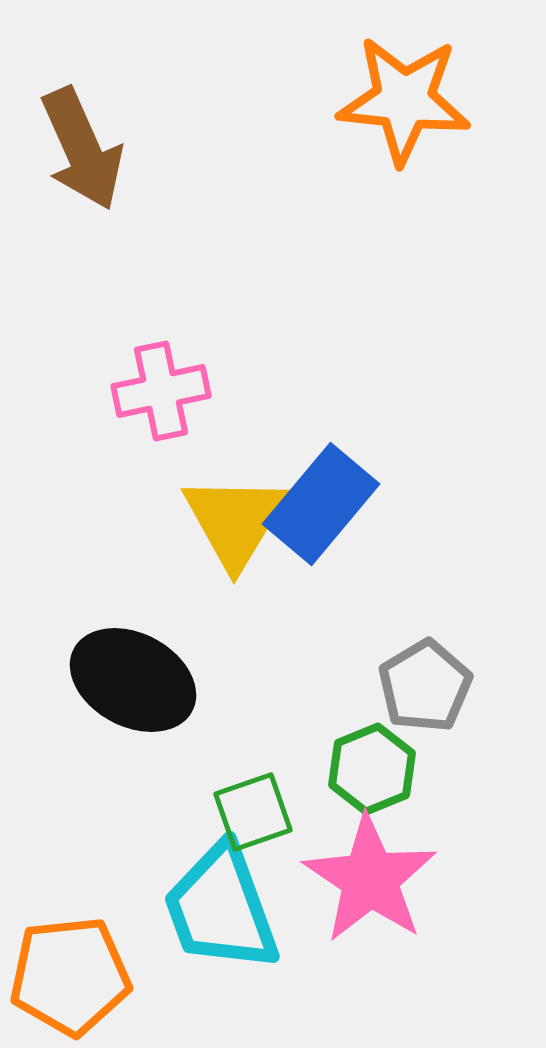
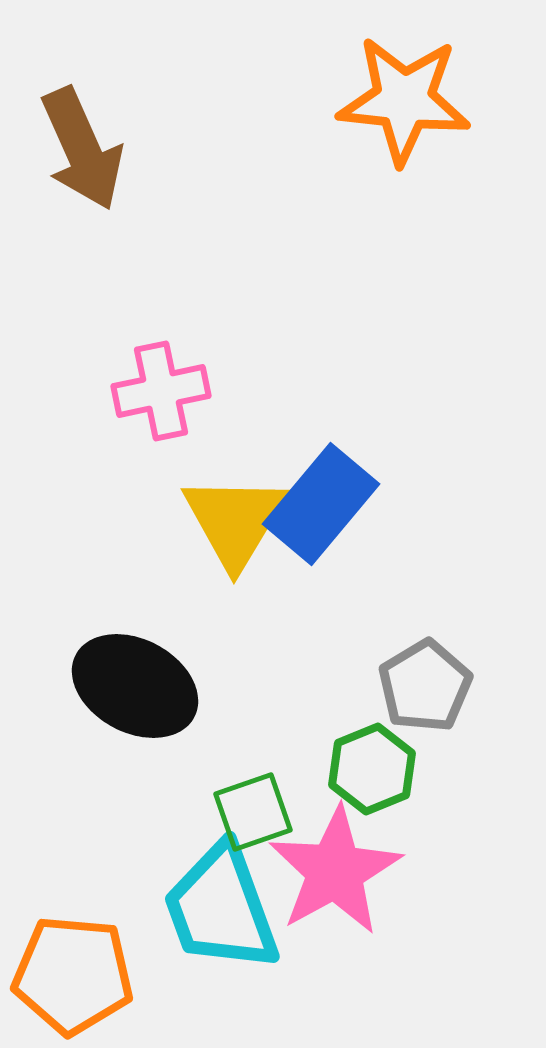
black ellipse: moved 2 px right, 6 px down
pink star: moved 35 px left, 8 px up; rotated 9 degrees clockwise
orange pentagon: moved 3 px right, 1 px up; rotated 11 degrees clockwise
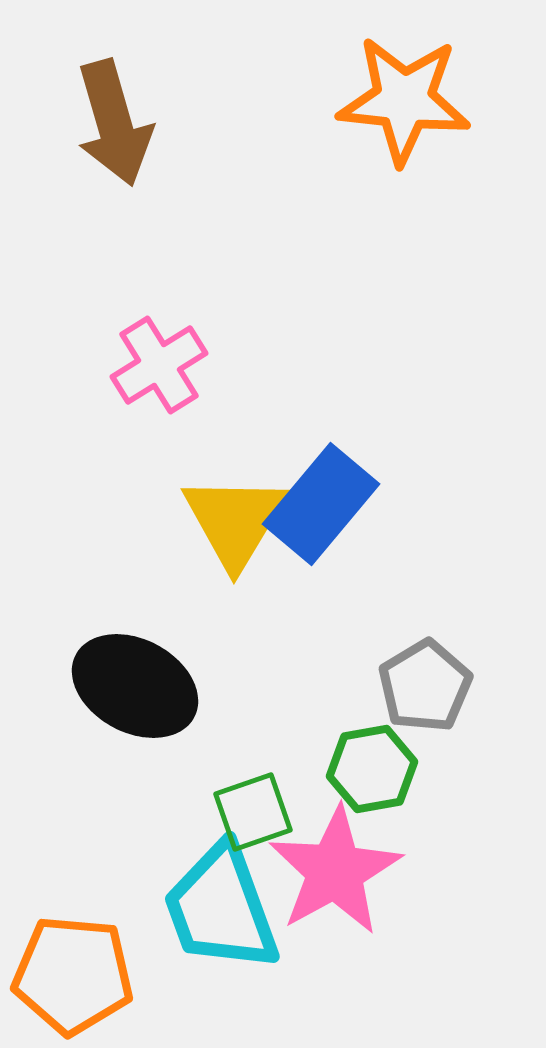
brown arrow: moved 32 px right, 26 px up; rotated 8 degrees clockwise
pink cross: moved 2 px left, 26 px up; rotated 20 degrees counterclockwise
green hexagon: rotated 12 degrees clockwise
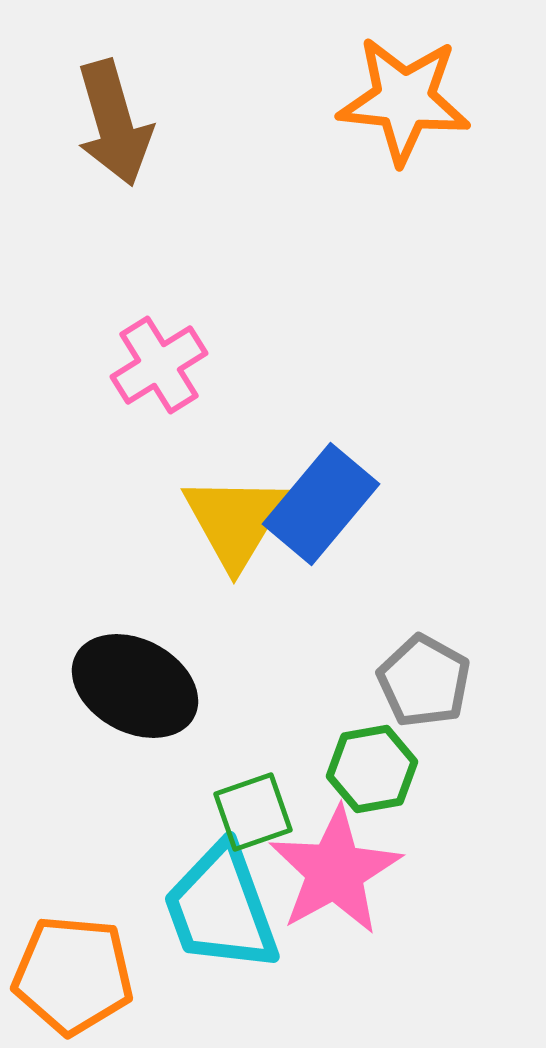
gray pentagon: moved 1 px left, 5 px up; rotated 12 degrees counterclockwise
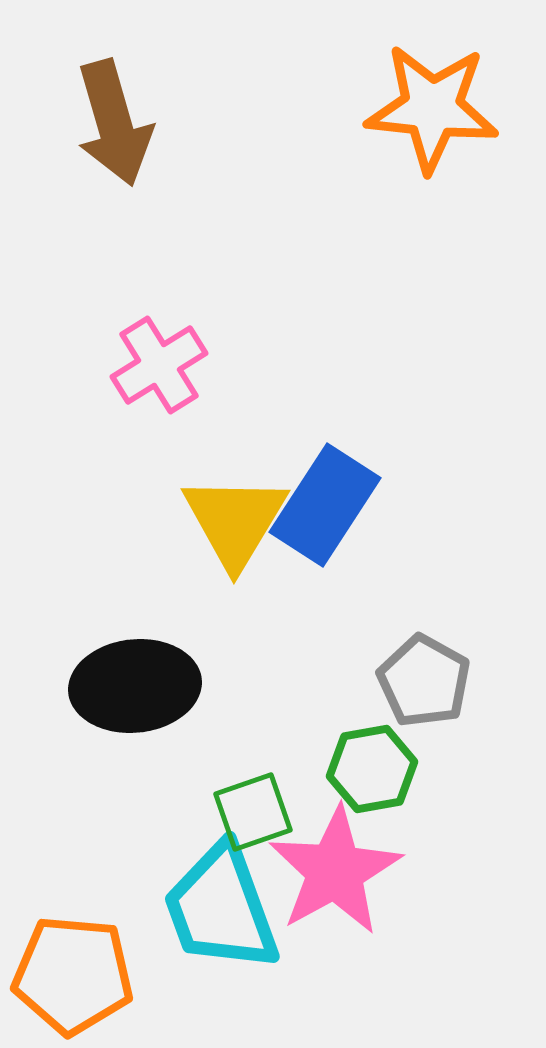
orange star: moved 28 px right, 8 px down
blue rectangle: moved 4 px right, 1 px down; rotated 7 degrees counterclockwise
black ellipse: rotated 34 degrees counterclockwise
